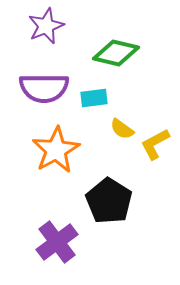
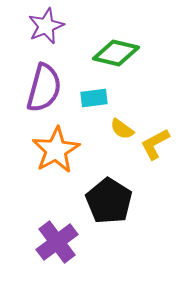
purple semicircle: rotated 75 degrees counterclockwise
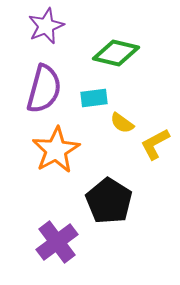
purple semicircle: moved 1 px down
yellow semicircle: moved 6 px up
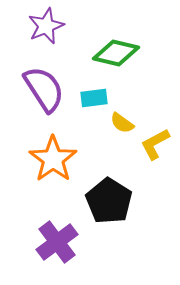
purple semicircle: rotated 48 degrees counterclockwise
orange star: moved 3 px left, 9 px down; rotated 6 degrees counterclockwise
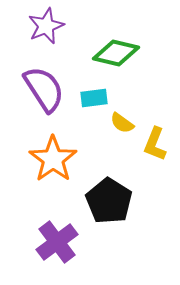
yellow L-shape: rotated 40 degrees counterclockwise
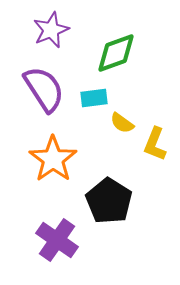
purple star: moved 5 px right, 4 px down
green diamond: rotated 33 degrees counterclockwise
purple cross: moved 2 px up; rotated 18 degrees counterclockwise
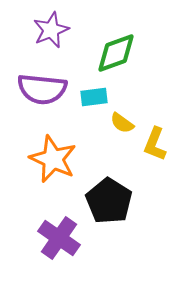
purple semicircle: moved 2 px left; rotated 129 degrees clockwise
cyan rectangle: moved 1 px up
orange star: rotated 12 degrees counterclockwise
purple cross: moved 2 px right, 2 px up
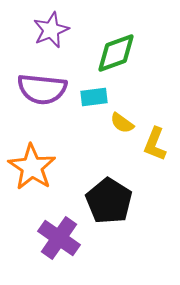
orange star: moved 21 px left, 8 px down; rotated 9 degrees clockwise
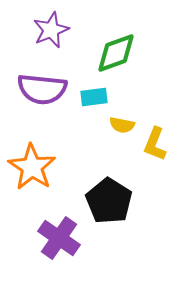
yellow semicircle: moved 2 px down; rotated 25 degrees counterclockwise
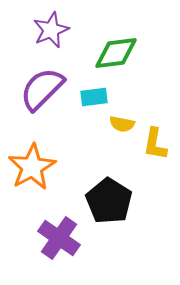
green diamond: rotated 12 degrees clockwise
purple semicircle: rotated 129 degrees clockwise
yellow semicircle: moved 1 px up
yellow L-shape: rotated 12 degrees counterclockwise
orange star: rotated 9 degrees clockwise
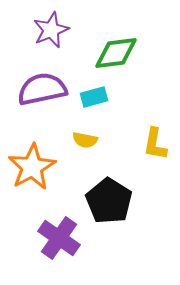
purple semicircle: rotated 33 degrees clockwise
cyan rectangle: rotated 8 degrees counterclockwise
yellow semicircle: moved 37 px left, 16 px down
